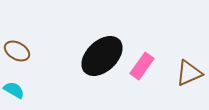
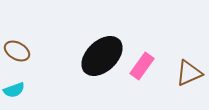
cyan semicircle: rotated 130 degrees clockwise
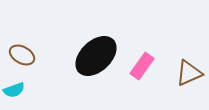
brown ellipse: moved 5 px right, 4 px down
black ellipse: moved 6 px left
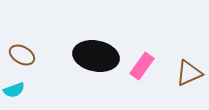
black ellipse: rotated 54 degrees clockwise
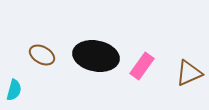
brown ellipse: moved 20 px right
cyan semicircle: rotated 55 degrees counterclockwise
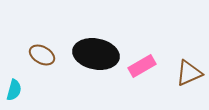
black ellipse: moved 2 px up
pink rectangle: rotated 24 degrees clockwise
